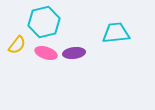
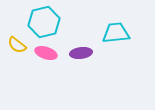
yellow semicircle: rotated 90 degrees clockwise
purple ellipse: moved 7 px right
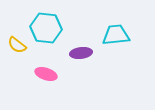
cyan hexagon: moved 2 px right, 6 px down; rotated 20 degrees clockwise
cyan trapezoid: moved 2 px down
pink ellipse: moved 21 px down
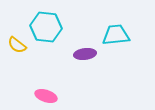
cyan hexagon: moved 1 px up
purple ellipse: moved 4 px right, 1 px down
pink ellipse: moved 22 px down
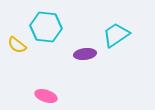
cyan trapezoid: rotated 28 degrees counterclockwise
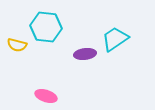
cyan trapezoid: moved 1 px left, 4 px down
yellow semicircle: rotated 24 degrees counterclockwise
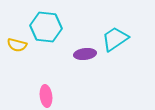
pink ellipse: rotated 65 degrees clockwise
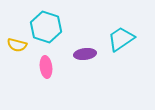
cyan hexagon: rotated 12 degrees clockwise
cyan trapezoid: moved 6 px right
pink ellipse: moved 29 px up
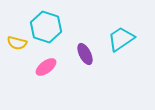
yellow semicircle: moved 2 px up
purple ellipse: rotated 70 degrees clockwise
pink ellipse: rotated 60 degrees clockwise
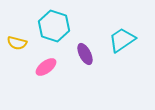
cyan hexagon: moved 8 px right, 1 px up
cyan trapezoid: moved 1 px right, 1 px down
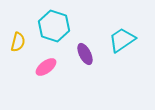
yellow semicircle: moved 1 px right, 1 px up; rotated 90 degrees counterclockwise
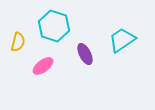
pink ellipse: moved 3 px left, 1 px up
